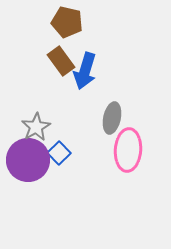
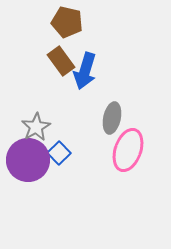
pink ellipse: rotated 15 degrees clockwise
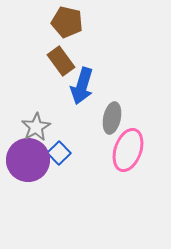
blue arrow: moved 3 px left, 15 px down
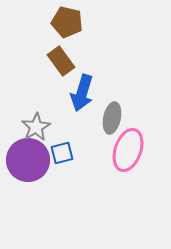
blue arrow: moved 7 px down
blue square: moved 3 px right; rotated 30 degrees clockwise
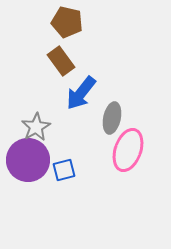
blue arrow: moved 1 px left; rotated 21 degrees clockwise
blue square: moved 2 px right, 17 px down
